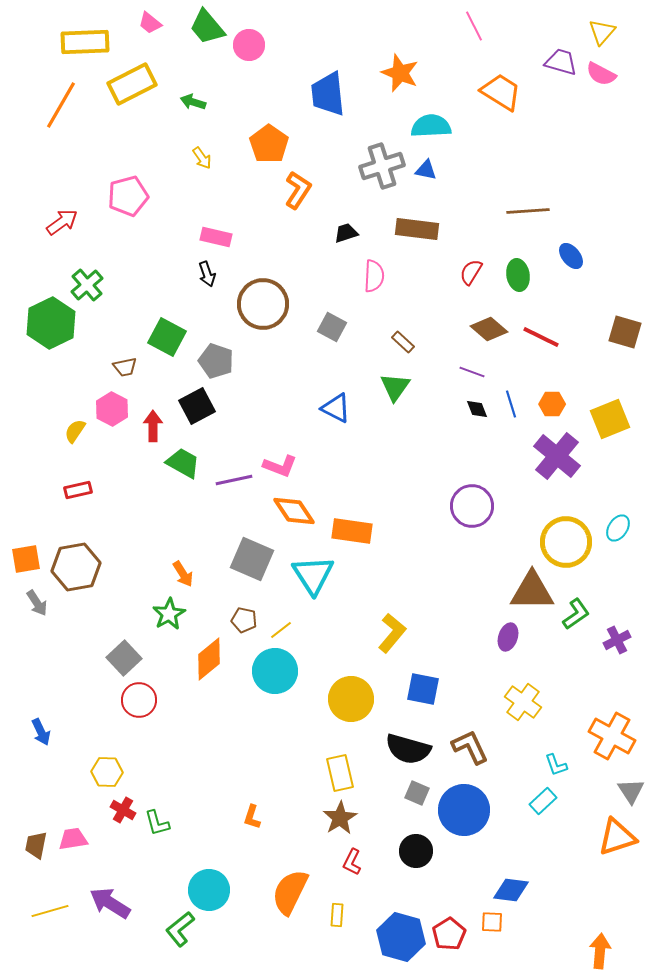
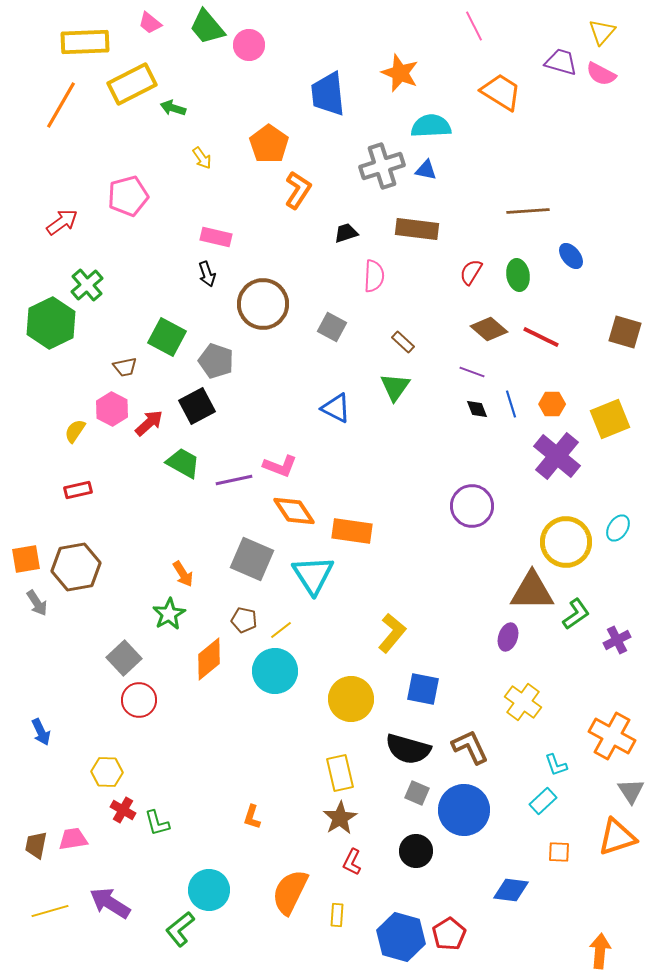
green arrow at (193, 102): moved 20 px left, 6 px down
red arrow at (153, 426): moved 4 px left, 3 px up; rotated 48 degrees clockwise
orange square at (492, 922): moved 67 px right, 70 px up
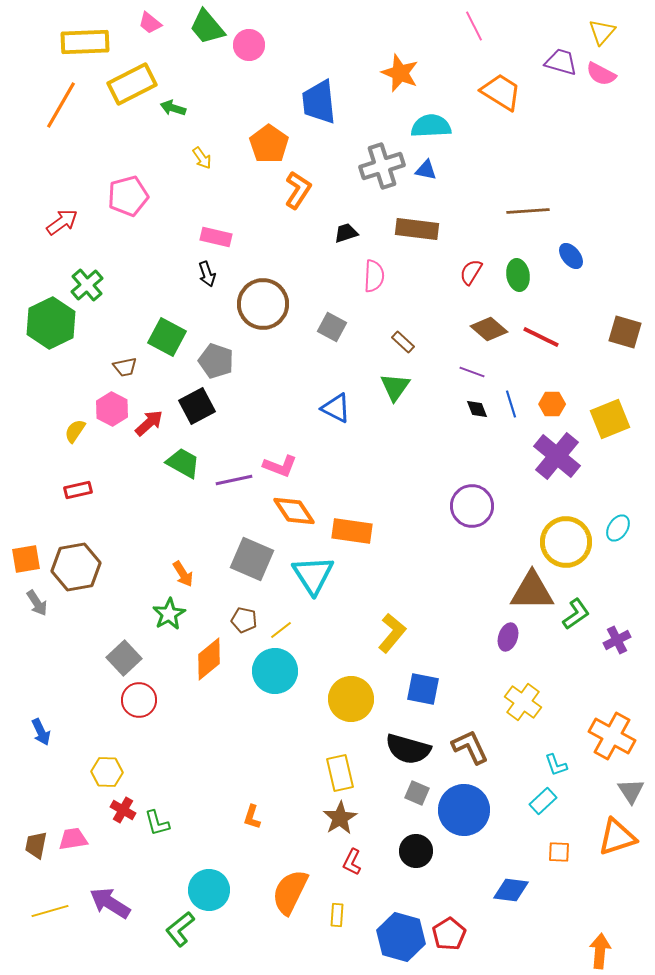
blue trapezoid at (328, 94): moved 9 px left, 8 px down
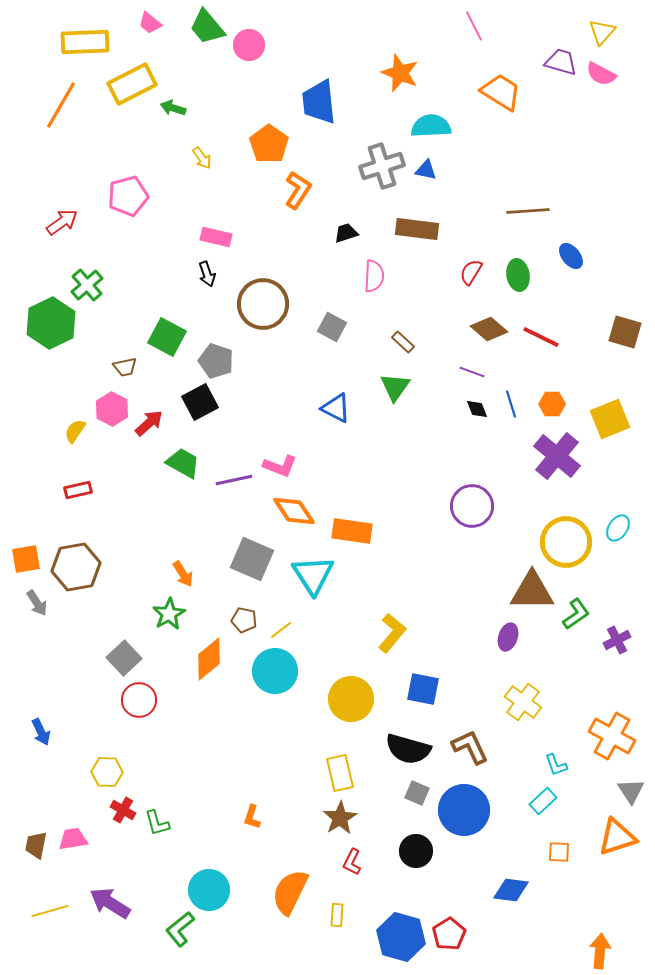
black square at (197, 406): moved 3 px right, 4 px up
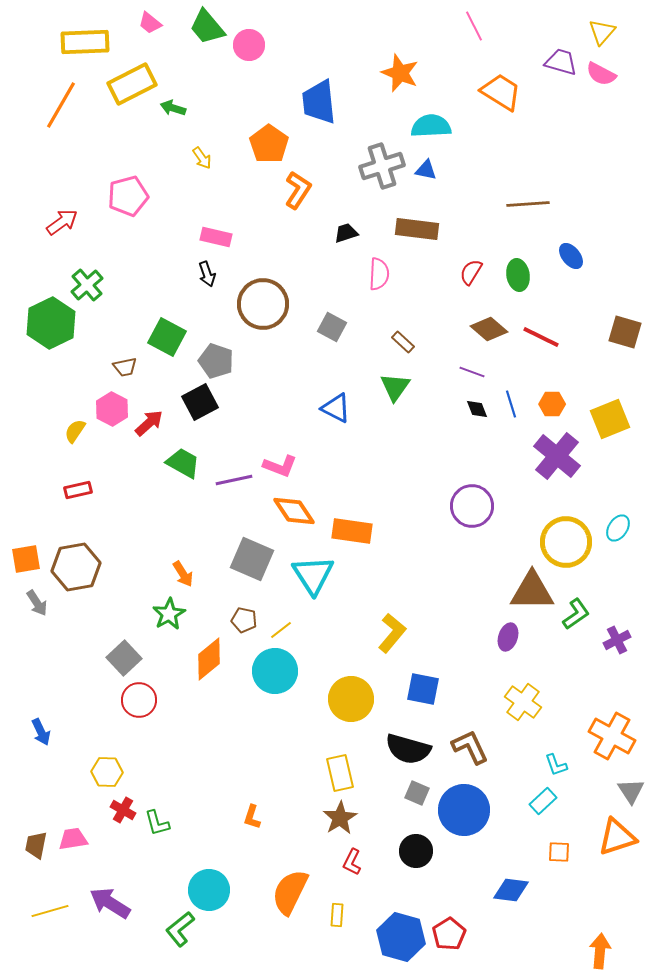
brown line at (528, 211): moved 7 px up
pink semicircle at (374, 276): moved 5 px right, 2 px up
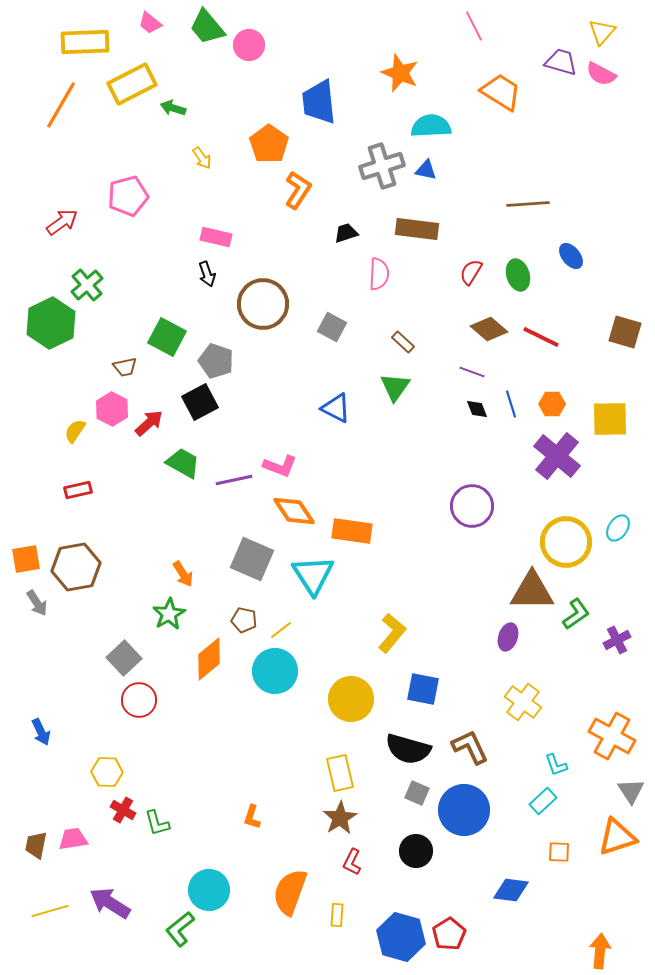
green ellipse at (518, 275): rotated 8 degrees counterclockwise
yellow square at (610, 419): rotated 21 degrees clockwise
orange semicircle at (290, 892): rotated 6 degrees counterclockwise
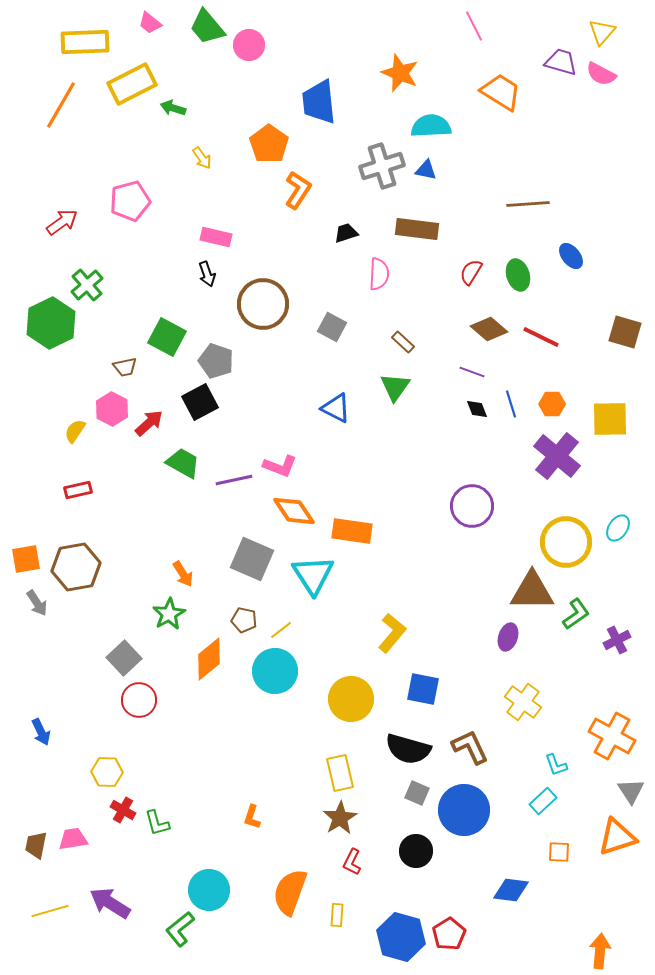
pink pentagon at (128, 196): moved 2 px right, 5 px down
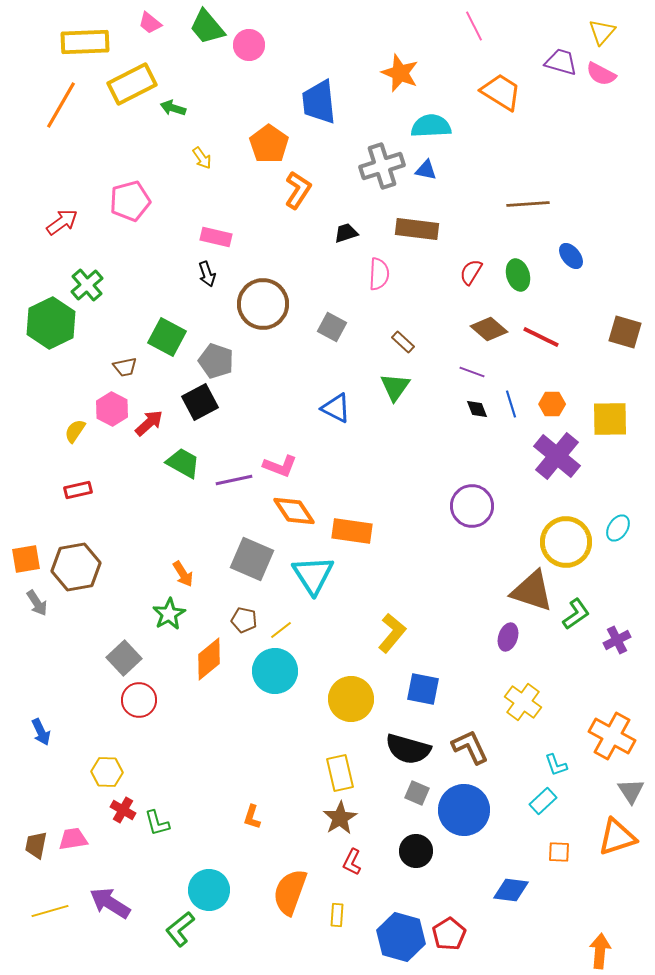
brown triangle at (532, 591): rotated 18 degrees clockwise
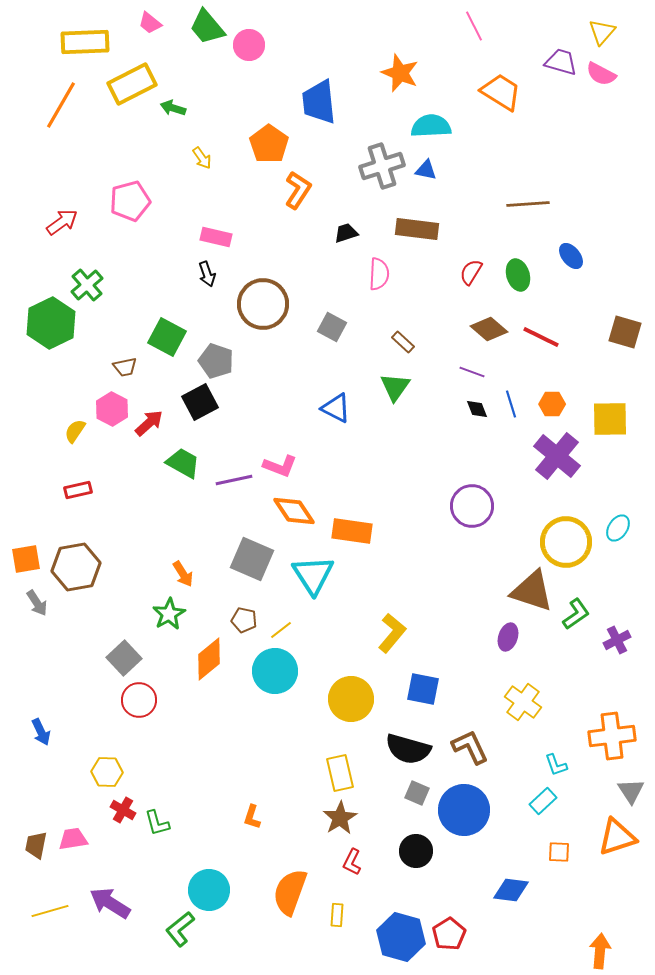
orange cross at (612, 736): rotated 36 degrees counterclockwise
